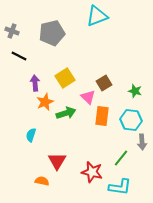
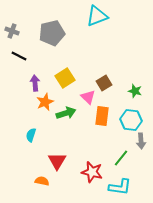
gray arrow: moved 1 px left, 1 px up
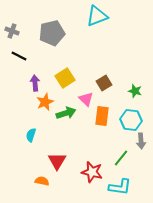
pink triangle: moved 2 px left, 2 px down
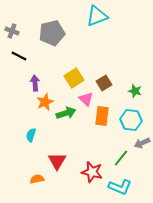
yellow square: moved 9 px right
gray arrow: moved 1 px right, 2 px down; rotated 70 degrees clockwise
orange semicircle: moved 5 px left, 2 px up; rotated 24 degrees counterclockwise
cyan L-shape: rotated 15 degrees clockwise
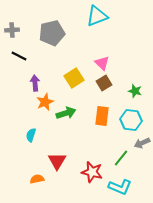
gray cross: moved 1 px up; rotated 24 degrees counterclockwise
pink triangle: moved 16 px right, 36 px up
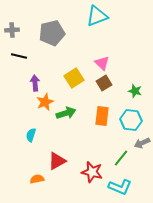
black line: rotated 14 degrees counterclockwise
red triangle: rotated 30 degrees clockwise
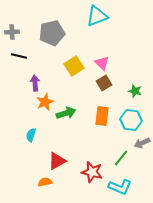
gray cross: moved 2 px down
yellow square: moved 12 px up
orange semicircle: moved 8 px right, 3 px down
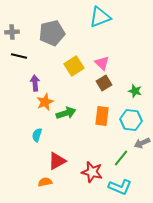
cyan triangle: moved 3 px right, 1 px down
cyan semicircle: moved 6 px right
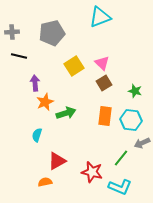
orange rectangle: moved 3 px right
